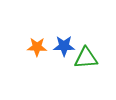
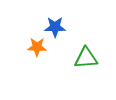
blue star: moved 9 px left, 19 px up
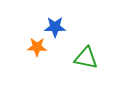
green triangle: rotated 15 degrees clockwise
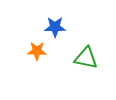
orange star: moved 4 px down
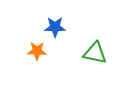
green triangle: moved 9 px right, 5 px up
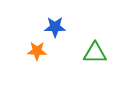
green triangle: rotated 10 degrees counterclockwise
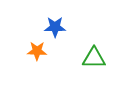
green triangle: moved 1 px left, 5 px down
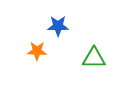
blue star: moved 3 px right, 1 px up
